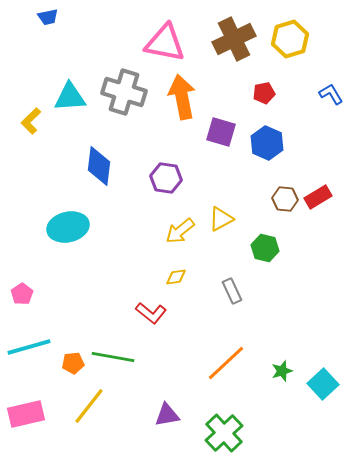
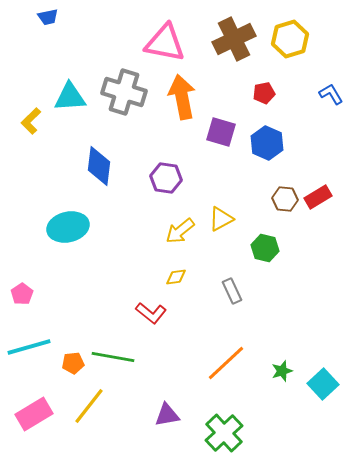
pink rectangle: moved 8 px right; rotated 18 degrees counterclockwise
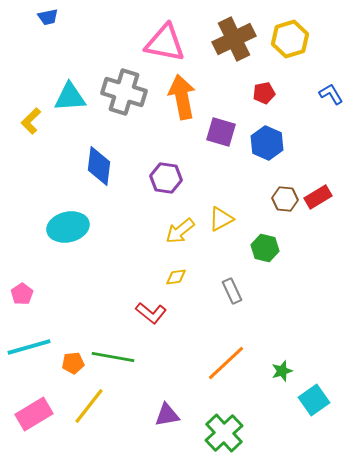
cyan square: moved 9 px left, 16 px down; rotated 8 degrees clockwise
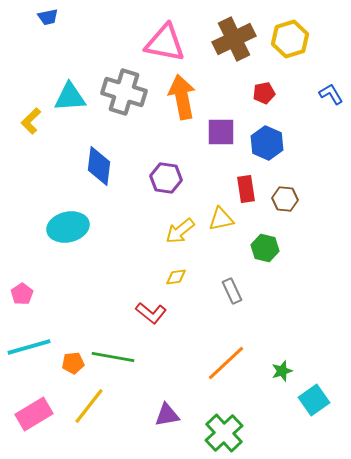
purple square: rotated 16 degrees counterclockwise
red rectangle: moved 72 px left, 8 px up; rotated 68 degrees counterclockwise
yellow triangle: rotated 16 degrees clockwise
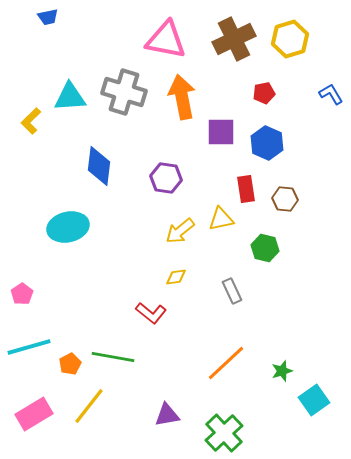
pink triangle: moved 1 px right, 3 px up
orange pentagon: moved 3 px left, 1 px down; rotated 20 degrees counterclockwise
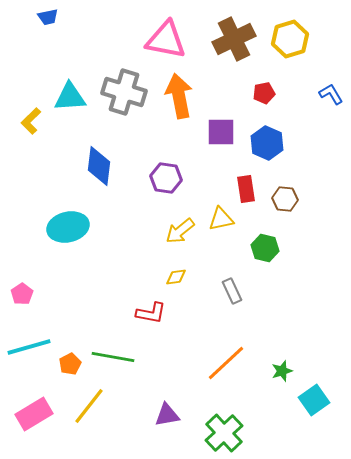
orange arrow: moved 3 px left, 1 px up
red L-shape: rotated 28 degrees counterclockwise
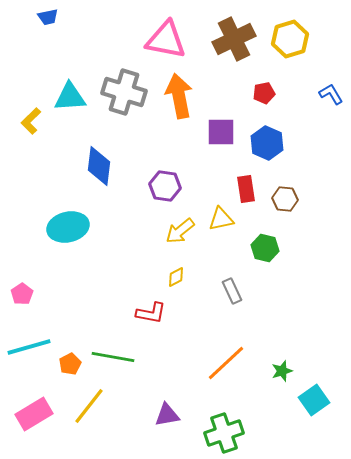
purple hexagon: moved 1 px left, 8 px down
yellow diamond: rotated 20 degrees counterclockwise
green cross: rotated 24 degrees clockwise
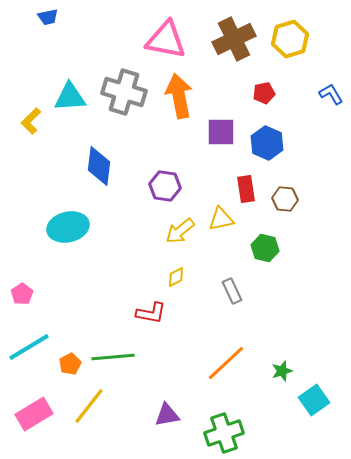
cyan line: rotated 15 degrees counterclockwise
green line: rotated 15 degrees counterclockwise
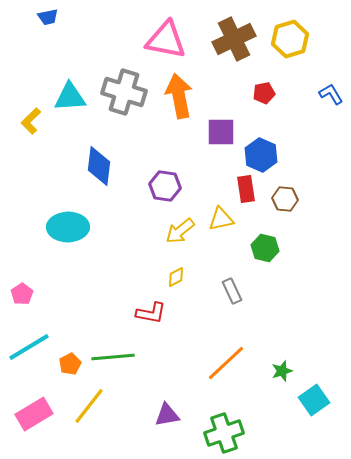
blue hexagon: moved 6 px left, 12 px down
cyan ellipse: rotated 12 degrees clockwise
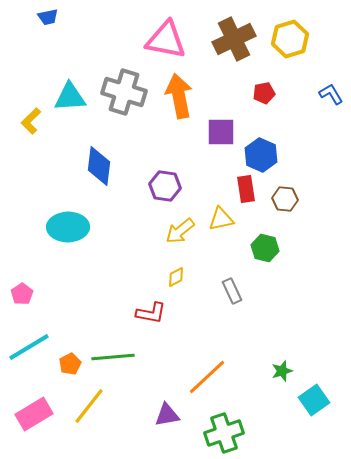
orange line: moved 19 px left, 14 px down
